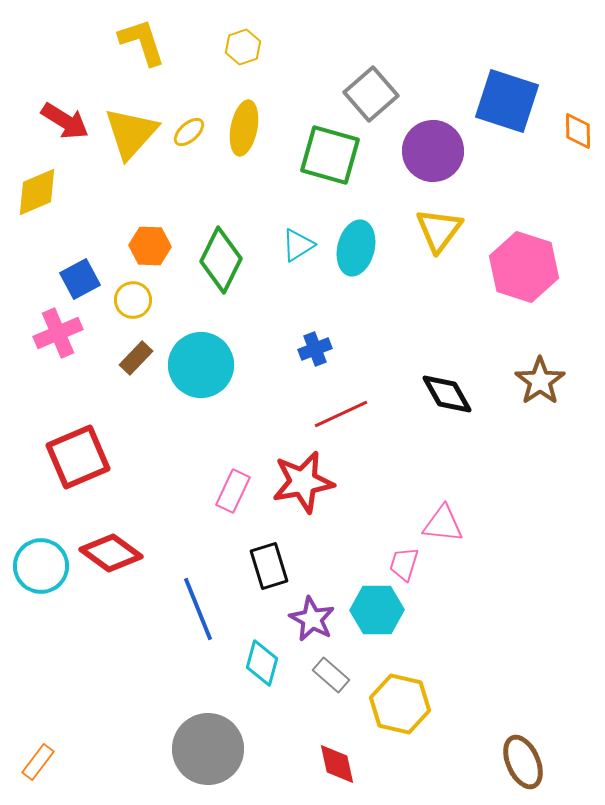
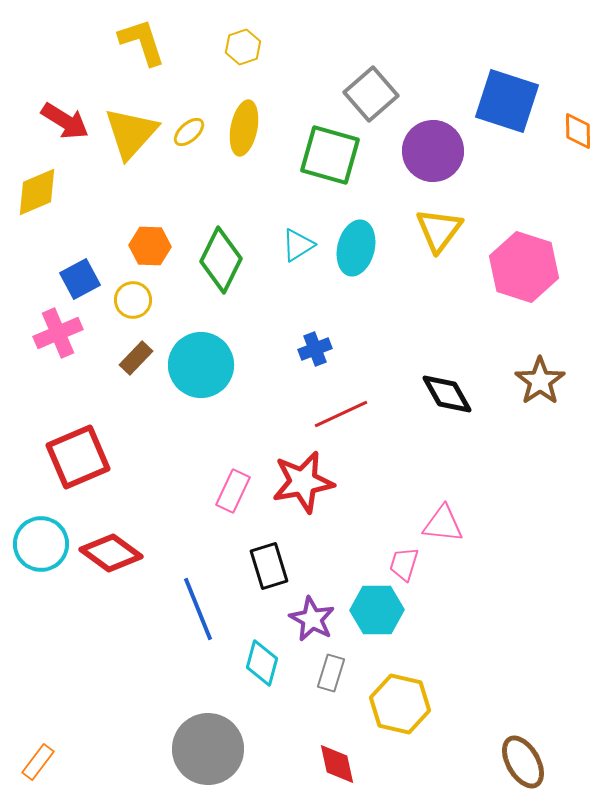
cyan circle at (41, 566): moved 22 px up
gray rectangle at (331, 675): moved 2 px up; rotated 66 degrees clockwise
brown ellipse at (523, 762): rotated 6 degrees counterclockwise
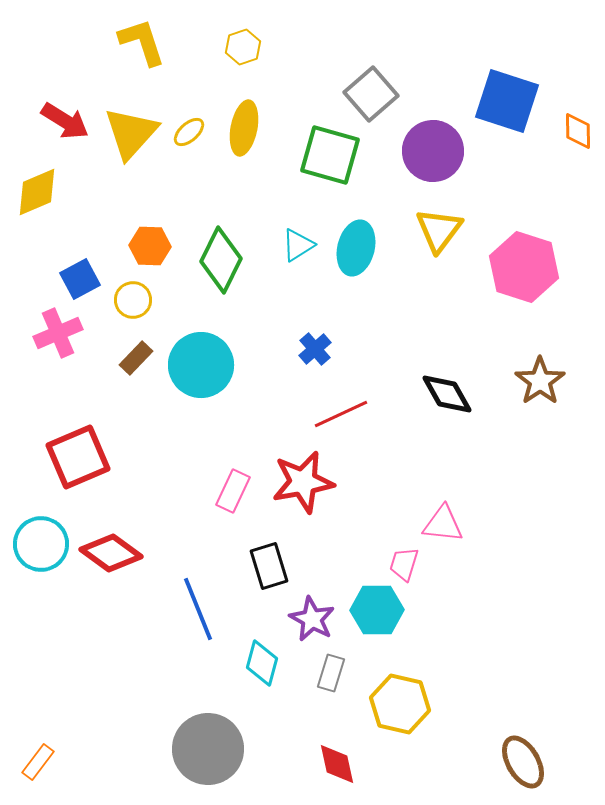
blue cross at (315, 349): rotated 20 degrees counterclockwise
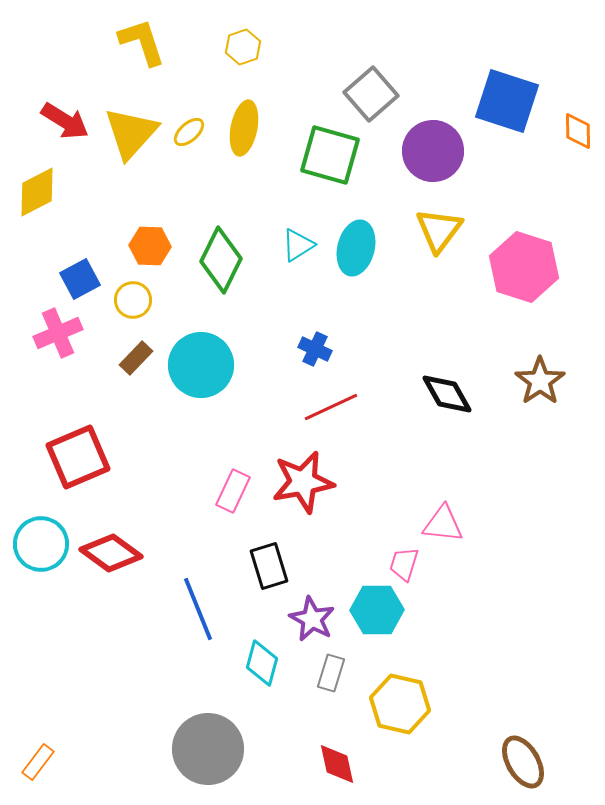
yellow diamond at (37, 192): rotated 4 degrees counterclockwise
blue cross at (315, 349): rotated 24 degrees counterclockwise
red line at (341, 414): moved 10 px left, 7 px up
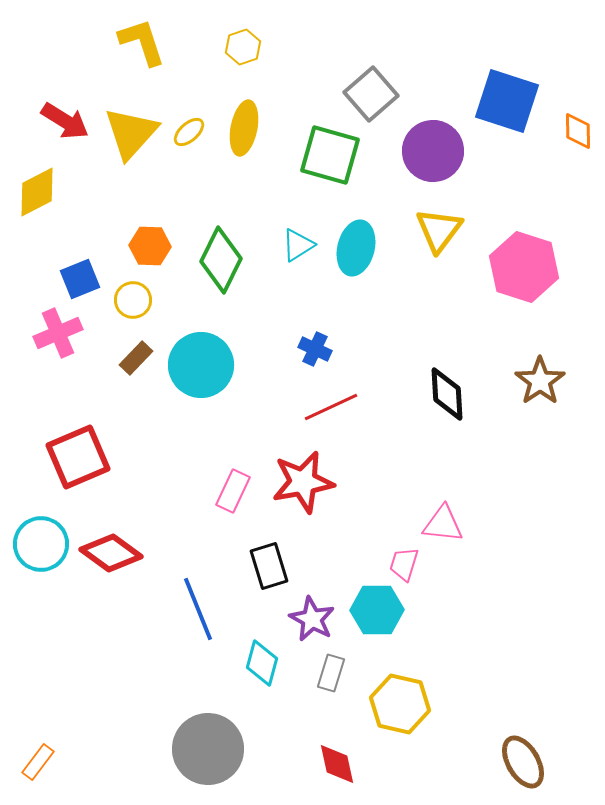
blue square at (80, 279): rotated 6 degrees clockwise
black diamond at (447, 394): rotated 26 degrees clockwise
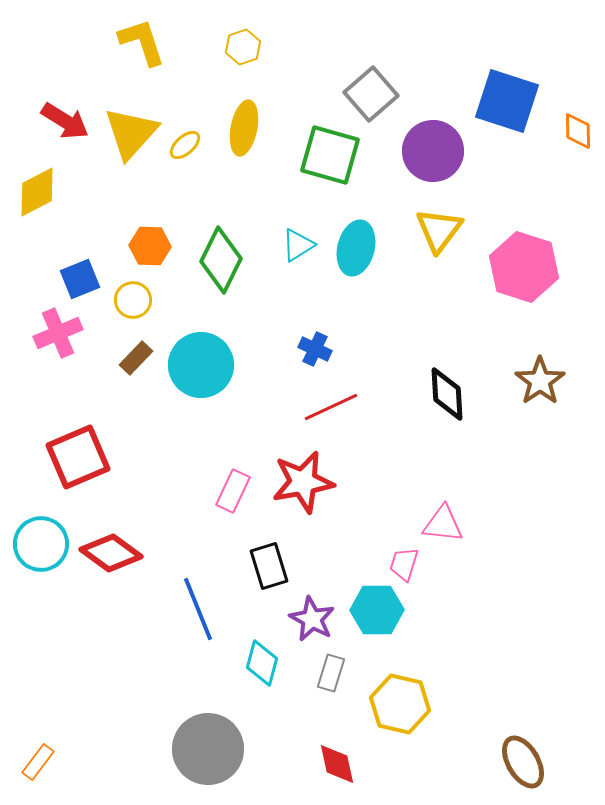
yellow ellipse at (189, 132): moved 4 px left, 13 px down
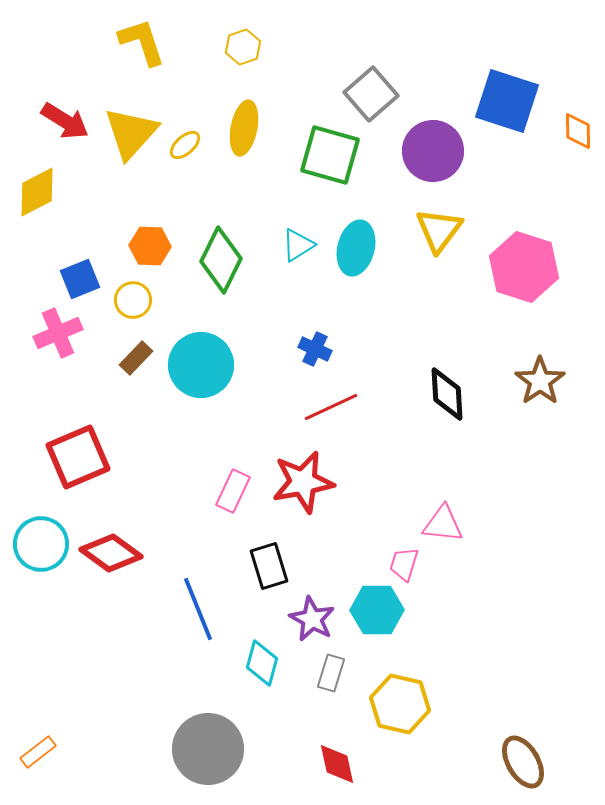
orange rectangle at (38, 762): moved 10 px up; rotated 15 degrees clockwise
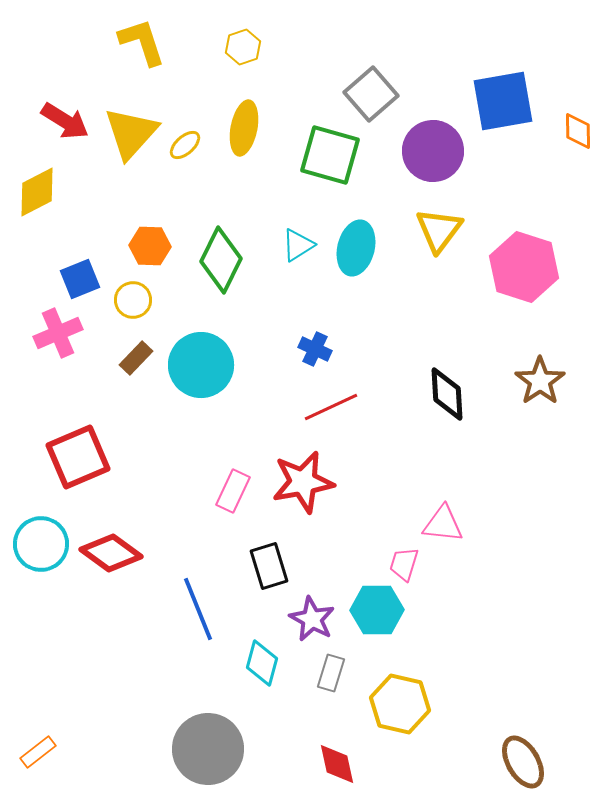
blue square at (507, 101): moved 4 px left; rotated 28 degrees counterclockwise
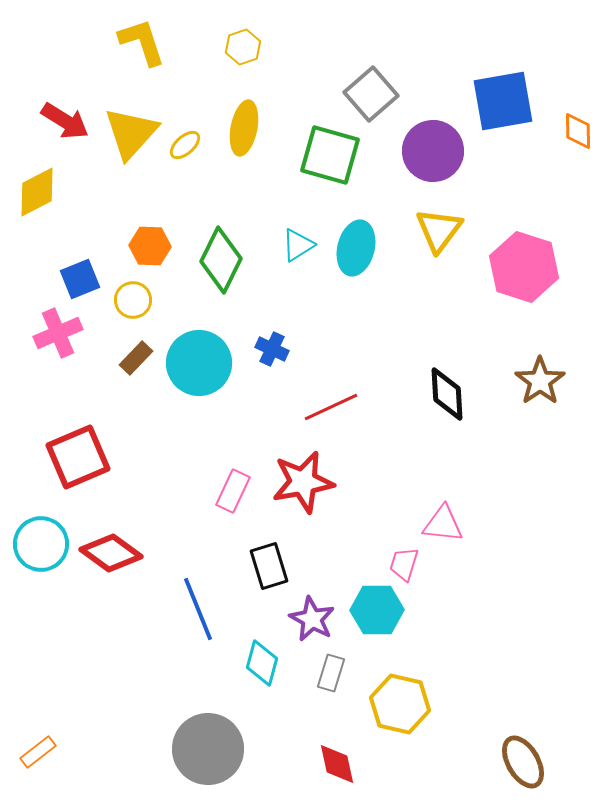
blue cross at (315, 349): moved 43 px left
cyan circle at (201, 365): moved 2 px left, 2 px up
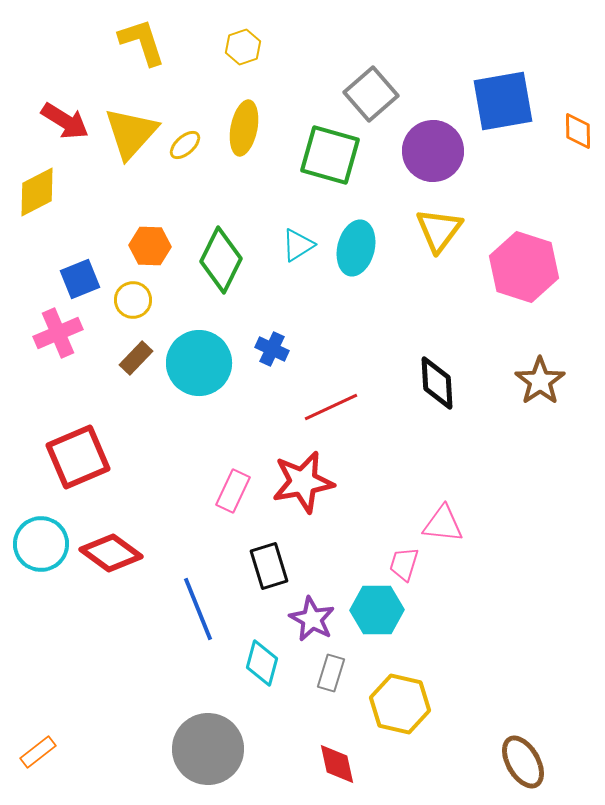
black diamond at (447, 394): moved 10 px left, 11 px up
